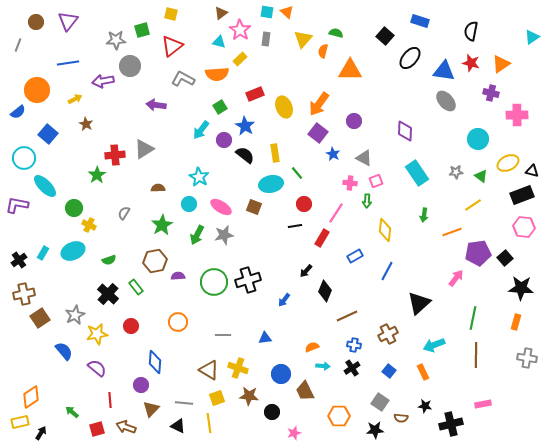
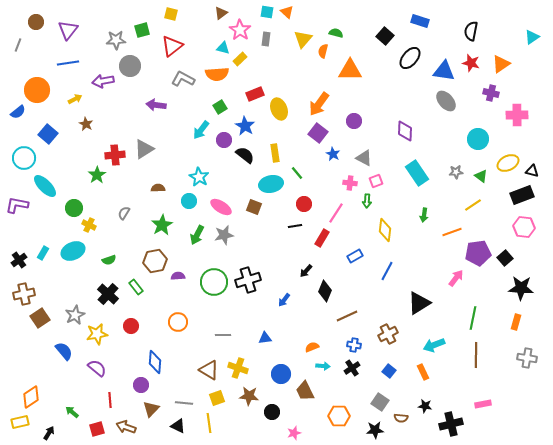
purple triangle at (68, 21): moved 9 px down
cyan triangle at (219, 42): moved 4 px right, 6 px down
yellow ellipse at (284, 107): moved 5 px left, 2 px down
cyan circle at (189, 204): moved 3 px up
black triangle at (419, 303): rotated 10 degrees clockwise
black arrow at (41, 433): moved 8 px right
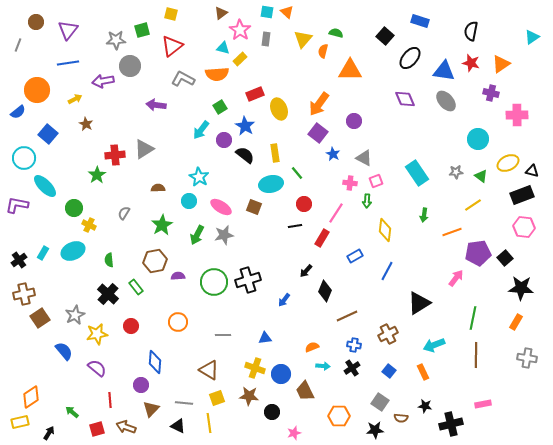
purple diamond at (405, 131): moved 32 px up; rotated 25 degrees counterclockwise
green semicircle at (109, 260): rotated 104 degrees clockwise
orange rectangle at (516, 322): rotated 14 degrees clockwise
yellow cross at (238, 368): moved 17 px right
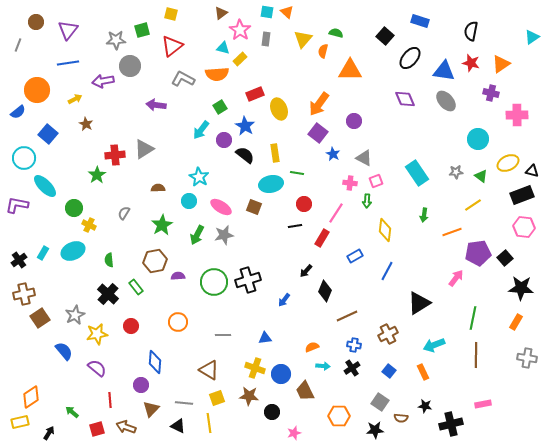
green line at (297, 173): rotated 40 degrees counterclockwise
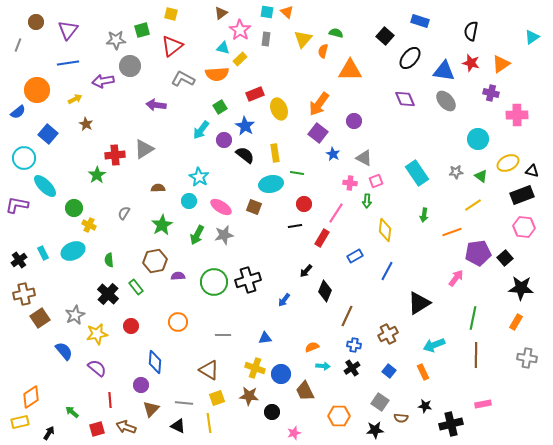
cyan rectangle at (43, 253): rotated 56 degrees counterclockwise
brown line at (347, 316): rotated 40 degrees counterclockwise
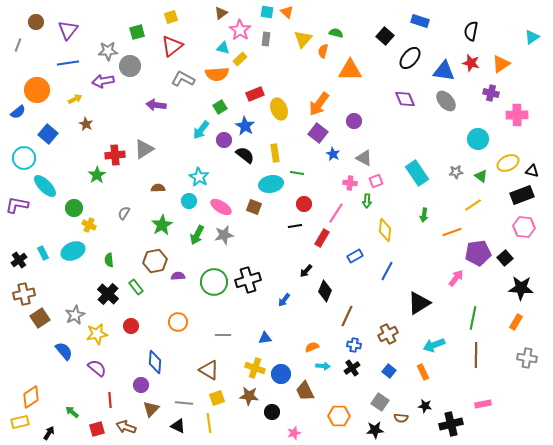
yellow square at (171, 14): moved 3 px down; rotated 32 degrees counterclockwise
green square at (142, 30): moved 5 px left, 2 px down
gray star at (116, 40): moved 8 px left, 11 px down
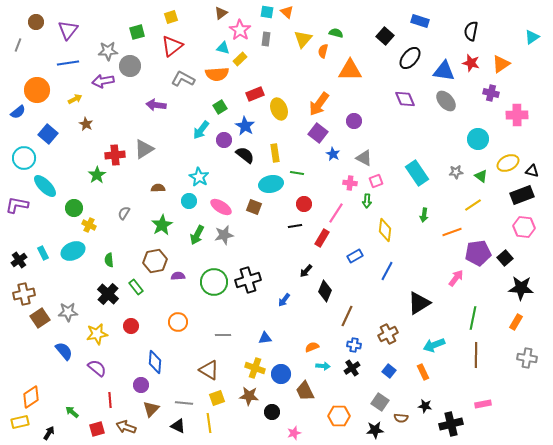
gray star at (75, 315): moved 7 px left, 3 px up; rotated 24 degrees clockwise
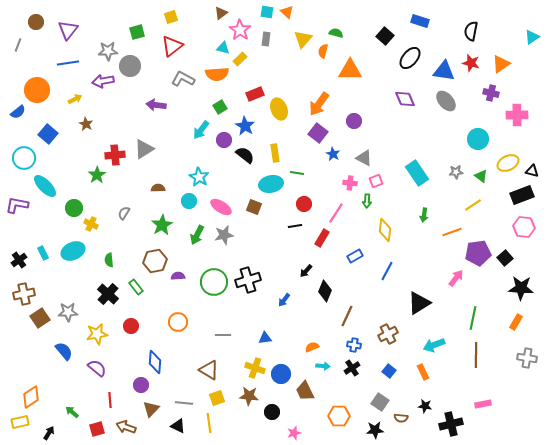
yellow cross at (89, 225): moved 2 px right, 1 px up
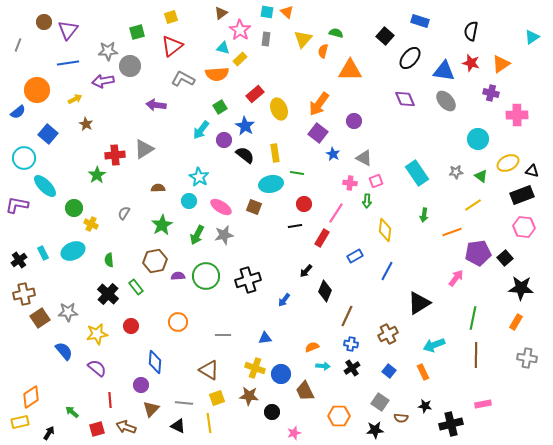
brown circle at (36, 22): moved 8 px right
red rectangle at (255, 94): rotated 18 degrees counterclockwise
green circle at (214, 282): moved 8 px left, 6 px up
blue cross at (354, 345): moved 3 px left, 1 px up
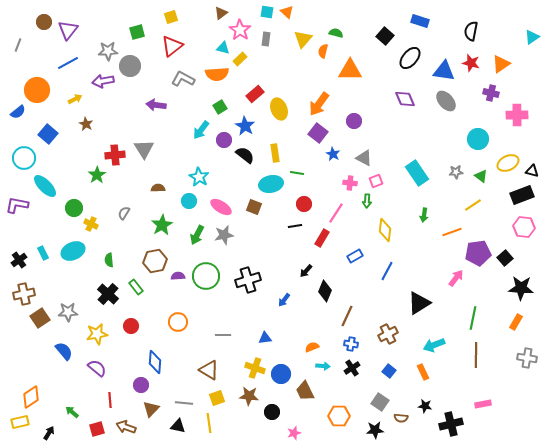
blue line at (68, 63): rotated 20 degrees counterclockwise
gray triangle at (144, 149): rotated 30 degrees counterclockwise
black triangle at (178, 426): rotated 14 degrees counterclockwise
